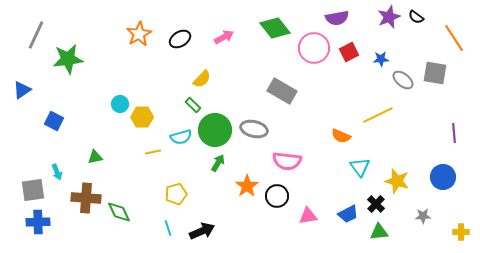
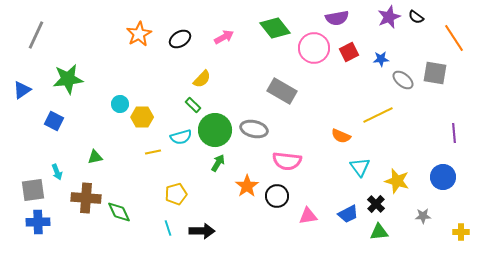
green star at (68, 59): moved 20 px down
black arrow at (202, 231): rotated 25 degrees clockwise
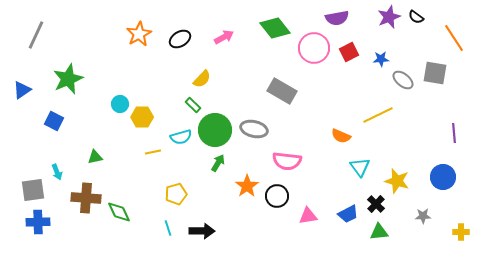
green star at (68, 79): rotated 16 degrees counterclockwise
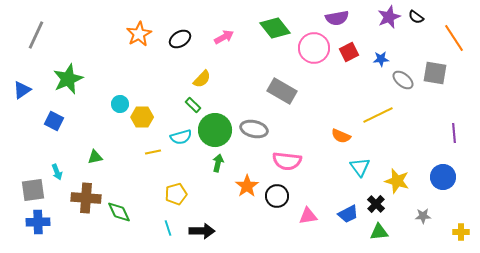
green arrow at (218, 163): rotated 18 degrees counterclockwise
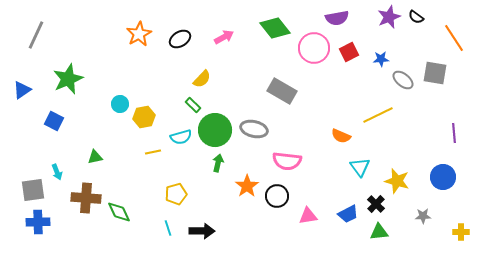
yellow hexagon at (142, 117): moved 2 px right; rotated 10 degrees counterclockwise
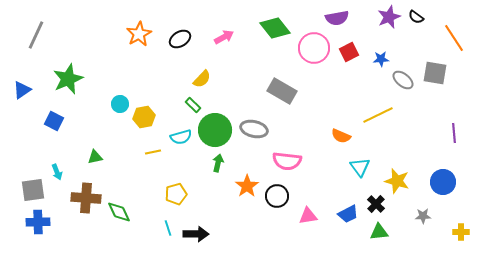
blue circle at (443, 177): moved 5 px down
black arrow at (202, 231): moved 6 px left, 3 px down
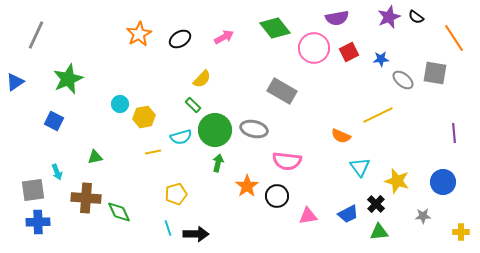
blue triangle at (22, 90): moved 7 px left, 8 px up
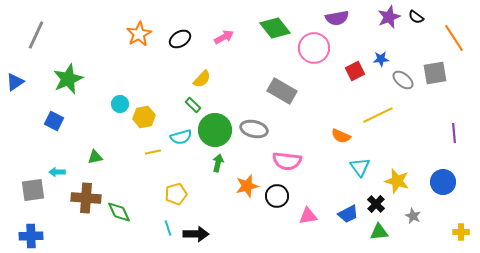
red square at (349, 52): moved 6 px right, 19 px down
gray square at (435, 73): rotated 20 degrees counterclockwise
cyan arrow at (57, 172): rotated 112 degrees clockwise
orange star at (247, 186): rotated 20 degrees clockwise
gray star at (423, 216): moved 10 px left; rotated 28 degrees clockwise
blue cross at (38, 222): moved 7 px left, 14 px down
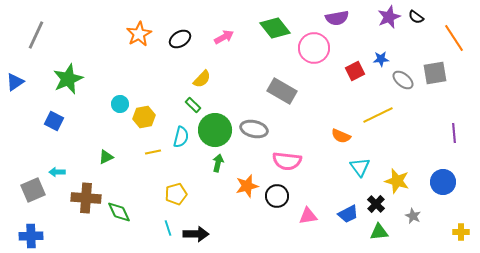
cyan semicircle at (181, 137): rotated 60 degrees counterclockwise
green triangle at (95, 157): moved 11 px right; rotated 14 degrees counterclockwise
gray square at (33, 190): rotated 15 degrees counterclockwise
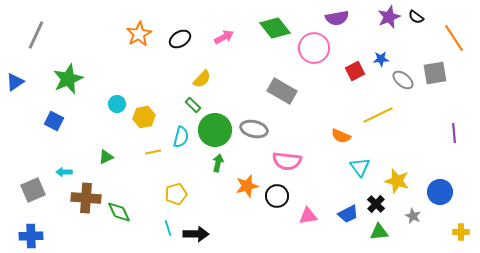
cyan circle at (120, 104): moved 3 px left
cyan arrow at (57, 172): moved 7 px right
blue circle at (443, 182): moved 3 px left, 10 px down
